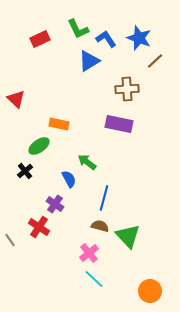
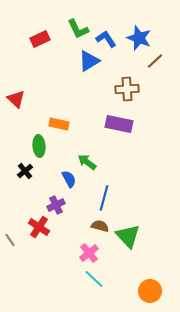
green ellipse: rotated 60 degrees counterclockwise
purple cross: moved 1 px right, 1 px down; rotated 30 degrees clockwise
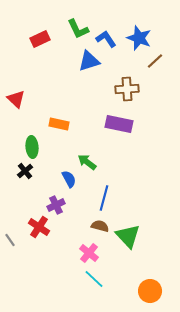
blue triangle: rotated 15 degrees clockwise
green ellipse: moved 7 px left, 1 px down
pink cross: rotated 12 degrees counterclockwise
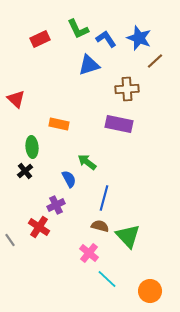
blue triangle: moved 4 px down
cyan line: moved 13 px right
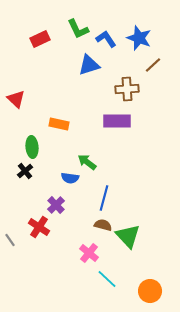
brown line: moved 2 px left, 4 px down
purple rectangle: moved 2 px left, 3 px up; rotated 12 degrees counterclockwise
blue semicircle: moved 1 px right, 1 px up; rotated 126 degrees clockwise
purple cross: rotated 18 degrees counterclockwise
brown semicircle: moved 3 px right, 1 px up
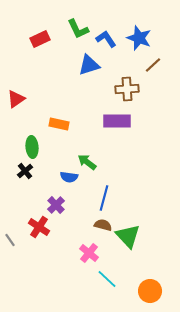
red triangle: rotated 42 degrees clockwise
blue semicircle: moved 1 px left, 1 px up
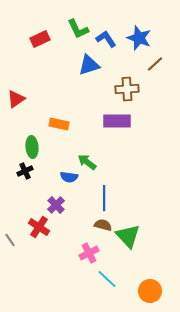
brown line: moved 2 px right, 1 px up
black cross: rotated 14 degrees clockwise
blue line: rotated 15 degrees counterclockwise
pink cross: rotated 24 degrees clockwise
